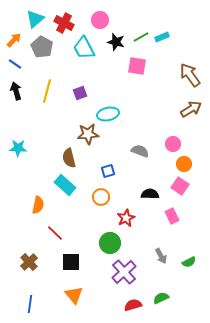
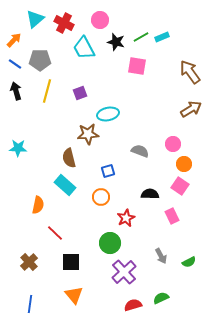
gray pentagon at (42, 47): moved 2 px left, 13 px down; rotated 30 degrees counterclockwise
brown arrow at (190, 75): moved 3 px up
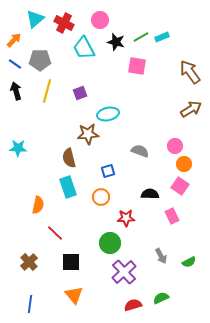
pink circle at (173, 144): moved 2 px right, 2 px down
cyan rectangle at (65, 185): moved 3 px right, 2 px down; rotated 30 degrees clockwise
red star at (126, 218): rotated 24 degrees clockwise
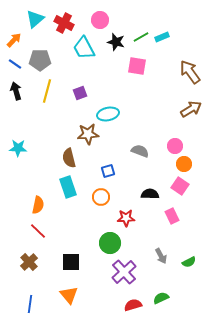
red line at (55, 233): moved 17 px left, 2 px up
orange triangle at (74, 295): moved 5 px left
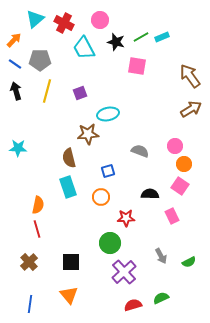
brown arrow at (190, 72): moved 4 px down
red line at (38, 231): moved 1 px left, 2 px up; rotated 30 degrees clockwise
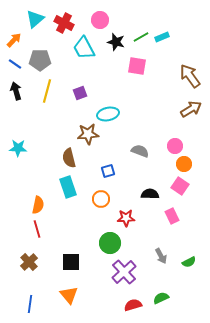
orange circle at (101, 197): moved 2 px down
